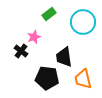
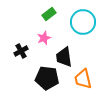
pink star: moved 10 px right, 1 px down
black cross: rotated 24 degrees clockwise
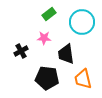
cyan circle: moved 1 px left
pink star: rotated 24 degrees clockwise
black trapezoid: moved 2 px right, 3 px up
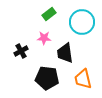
black trapezoid: moved 1 px left, 1 px up
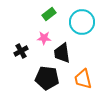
black trapezoid: moved 3 px left
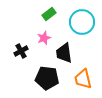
pink star: rotated 24 degrees counterclockwise
black trapezoid: moved 2 px right
